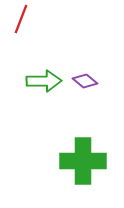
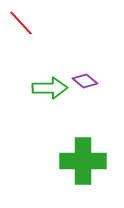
red line: moved 4 px down; rotated 64 degrees counterclockwise
green arrow: moved 6 px right, 7 px down
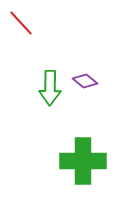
green arrow: rotated 92 degrees clockwise
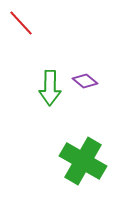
green cross: rotated 30 degrees clockwise
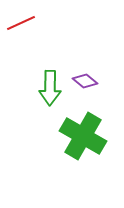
red line: rotated 72 degrees counterclockwise
green cross: moved 25 px up
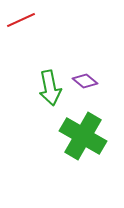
red line: moved 3 px up
green arrow: rotated 12 degrees counterclockwise
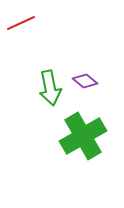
red line: moved 3 px down
green cross: rotated 30 degrees clockwise
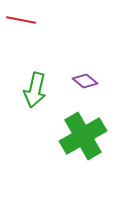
red line: moved 3 px up; rotated 36 degrees clockwise
green arrow: moved 15 px left, 2 px down; rotated 24 degrees clockwise
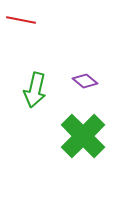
green cross: rotated 15 degrees counterclockwise
